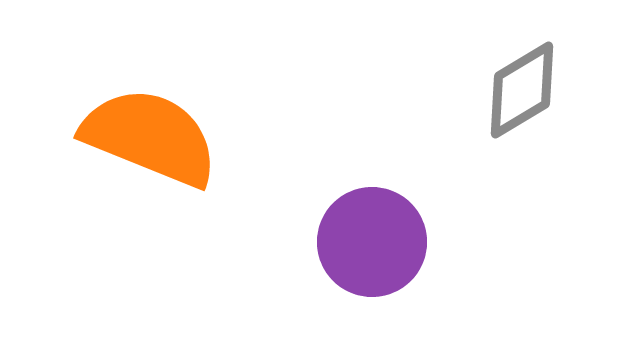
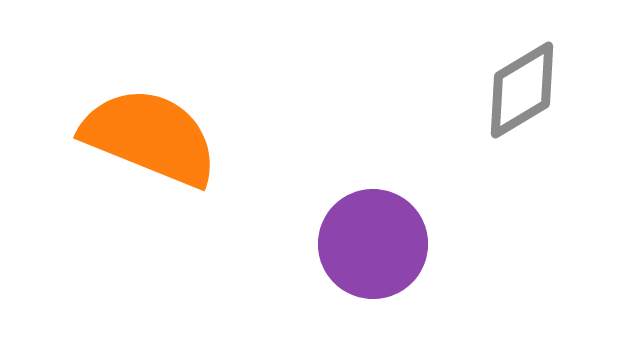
purple circle: moved 1 px right, 2 px down
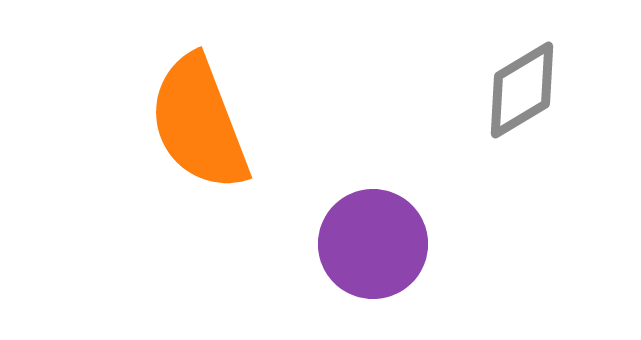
orange semicircle: moved 49 px right, 14 px up; rotated 133 degrees counterclockwise
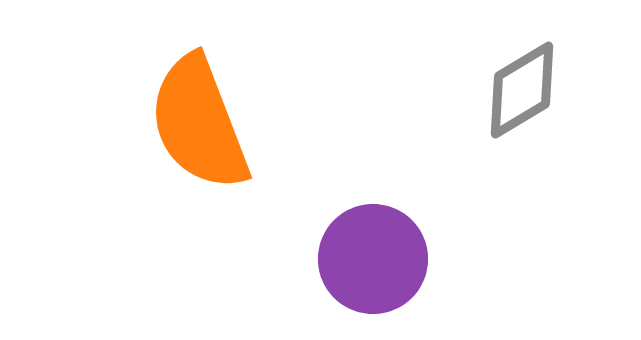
purple circle: moved 15 px down
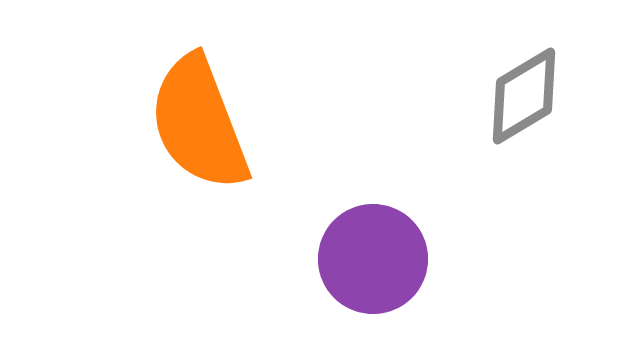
gray diamond: moved 2 px right, 6 px down
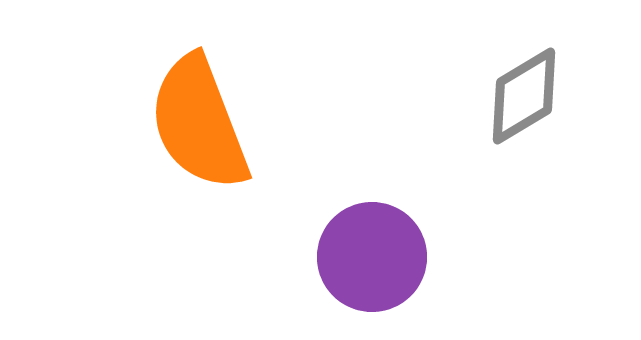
purple circle: moved 1 px left, 2 px up
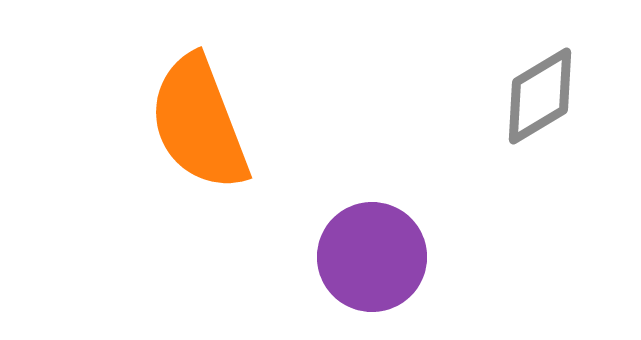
gray diamond: moved 16 px right
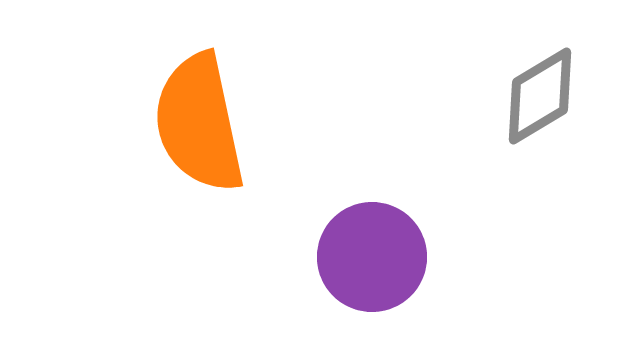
orange semicircle: rotated 9 degrees clockwise
